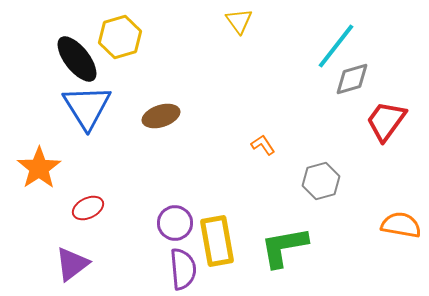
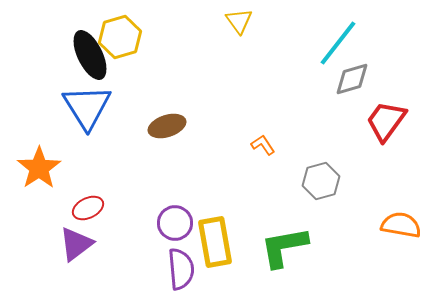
cyan line: moved 2 px right, 3 px up
black ellipse: moved 13 px right, 4 px up; rotated 12 degrees clockwise
brown ellipse: moved 6 px right, 10 px down
yellow rectangle: moved 2 px left, 1 px down
purple triangle: moved 4 px right, 20 px up
purple semicircle: moved 2 px left
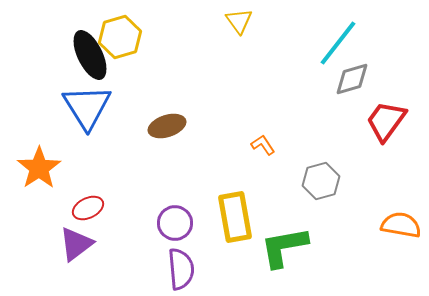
yellow rectangle: moved 20 px right, 25 px up
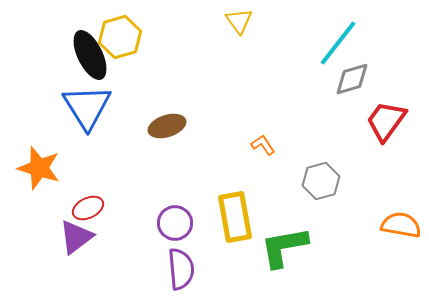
orange star: rotated 21 degrees counterclockwise
purple triangle: moved 7 px up
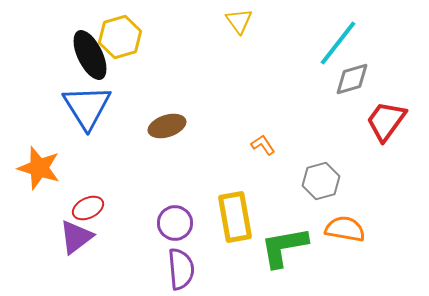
orange semicircle: moved 56 px left, 4 px down
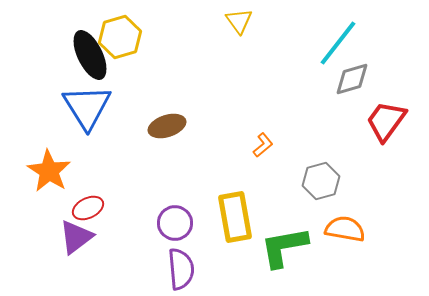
orange L-shape: rotated 85 degrees clockwise
orange star: moved 10 px right, 3 px down; rotated 15 degrees clockwise
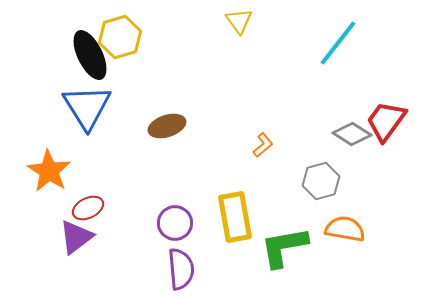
gray diamond: moved 55 px down; rotated 48 degrees clockwise
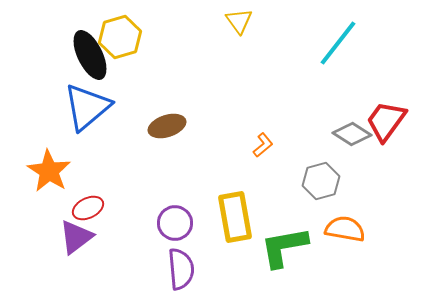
blue triangle: rotated 22 degrees clockwise
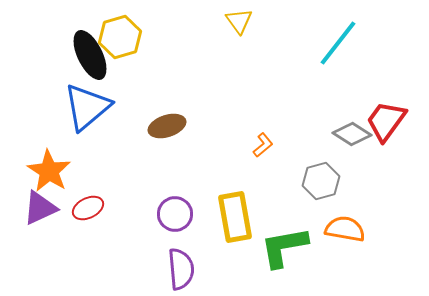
purple circle: moved 9 px up
purple triangle: moved 36 px left, 29 px up; rotated 12 degrees clockwise
